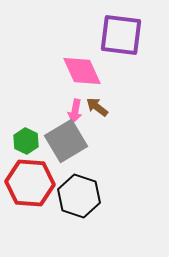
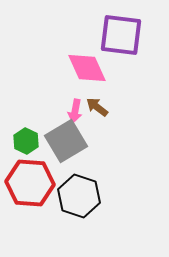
pink diamond: moved 5 px right, 3 px up
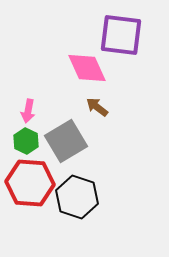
pink arrow: moved 47 px left
black hexagon: moved 2 px left, 1 px down
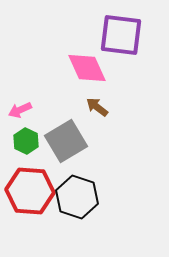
pink arrow: moved 8 px left, 1 px up; rotated 55 degrees clockwise
red hexagon: moved 8 px down
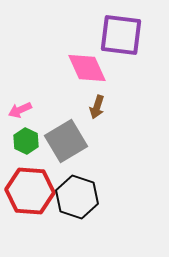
brown arrow: rotated 110 degrees counterclockwise
